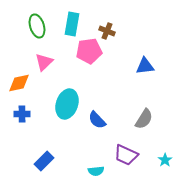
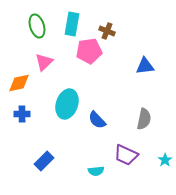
gray semicircle: rotated 20 degrees counterclockwise
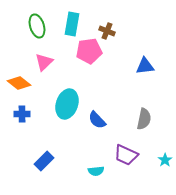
orange diamond: rotated 50 degrees clockwise
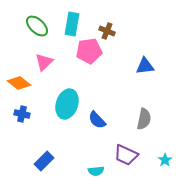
green ellipse: rotated 30 degrees counterclockwise
blue cross: rotated 14 degrees clockwise
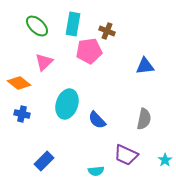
cyan rectangle: moved 1 px right
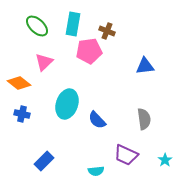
gray semicircle: rotated 20 degrees counterclockwise
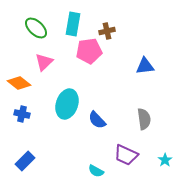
green ellipse: moved 1 px left, 2 px down
brown cross: rotated 35 degrees counterclockwise
blue rectangle: moved 19 px left
cyan semicircle: rotated 35 degrees clockwise
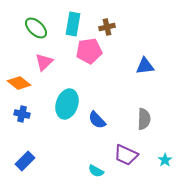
brown cross: moved 4 px up
gray semicircle: rotated 10 degrees clockwise
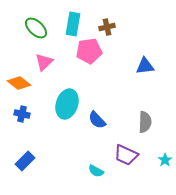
gray semicircle: moved 1 px right, 3 px down
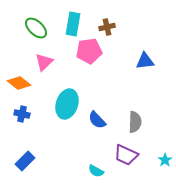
blue triangle: moved 5 px up
gray semicircle: moved 10 px left
